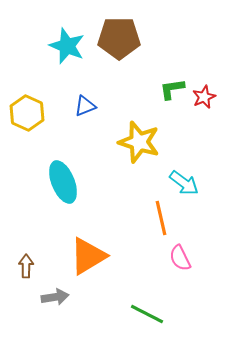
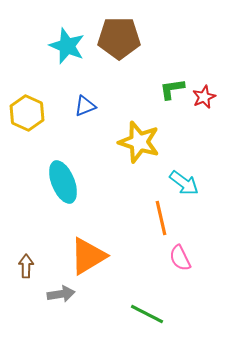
gray arrow: moved 6 px right, 3 px up
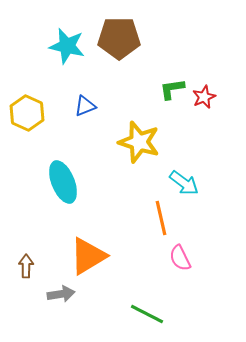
cyan star: rotated 9 degrees counterclockwise
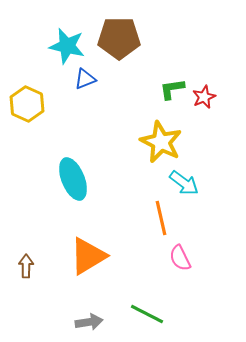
blue triangle: moved 27 px up
yellow hexagon: moved 9 px up
yellow star: moved 22 px right; rotated 9 degrees clockwise
cyan ellipse: moved 10 px right, 3 px up
gray arrow: moved 28 px right, 28 px down
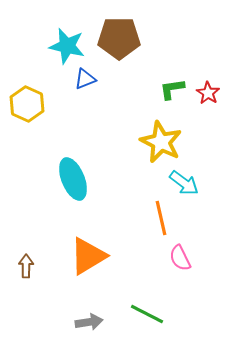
red star: moved 4 px right, 4 px up; rotated 15 degrees counterclockwise
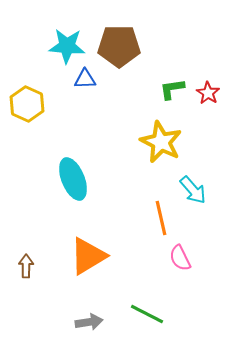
brown pentagon: moved 8 px down
cyan star: rotated 9 degrees counterclockwise
blue triangle: rotated 20 degrees clockwise
cyan arrow: moved 9 px right, 7 px down; rotated 12 degrees clockwise
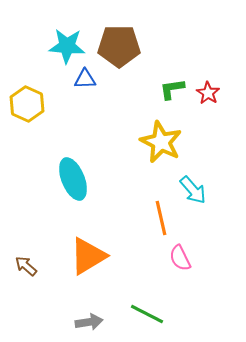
brown arrow: rotated 50 degrees counterclockwise
